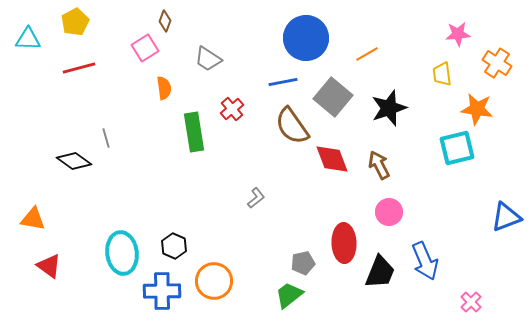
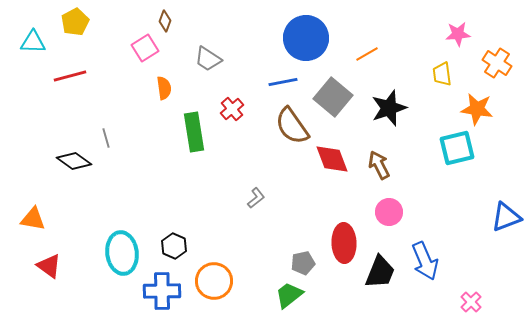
cyan triangle: moved 5 px right, 3 px down
red line: moved 9 px left, 8 px down
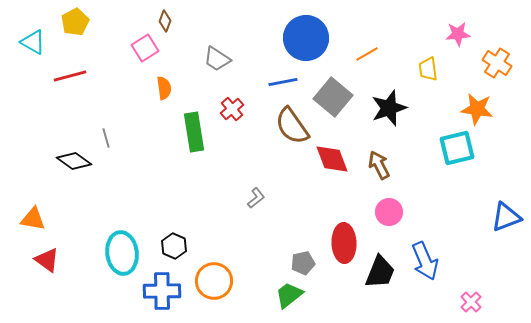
cyan triangle: rotated 28 degrees clockwise
gray trapezoid: moved 9 px right
yellow trapezoid: moved 14 px left, 5 px up
red triangle: moved 2 px left, 6 px up
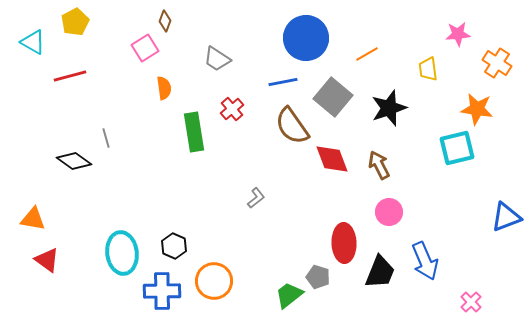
gray pentagon: moved 15 px right, 14 px down; rotated 30 degrees clockwise
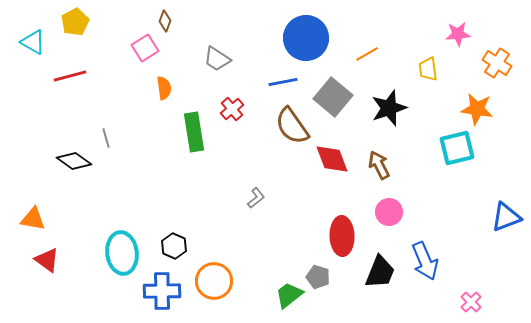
red ellipse: moved 2 px left, 7 px up
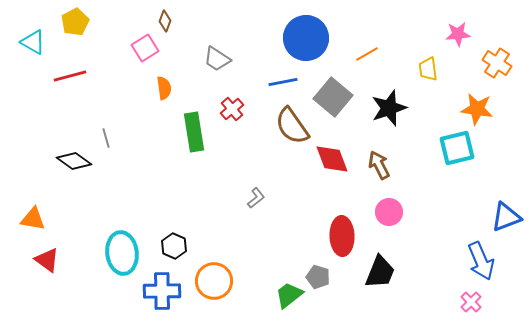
blue arrow: moved 56 px right
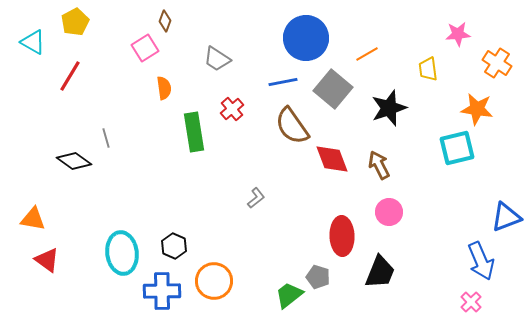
red line: rotated 44 degrees counterclockwise
gray square: moved 8 px up
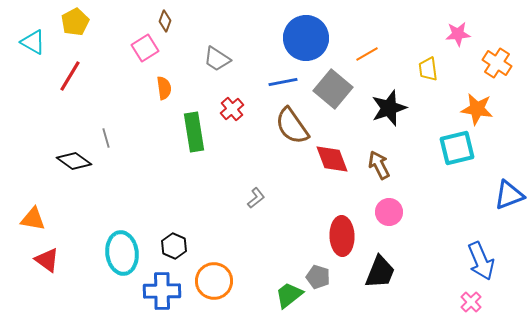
blue triangle: moved 3 px right, 22 px up
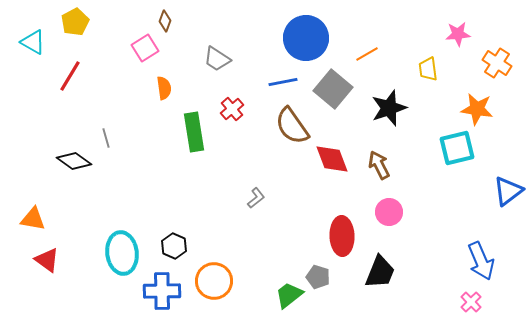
blue triangle: moved 1 px left, 4 px up; rotated 16 degrees counterclockwise
